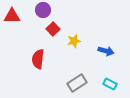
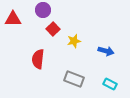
red triangle: moved 1 px right, 3 px down
gray rectangle: moved 3 px left, 4 px up; rotated 54 degrees clockwise
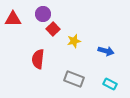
purple circle: moved 4 px down
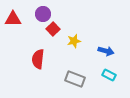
gray rectangle: moved 1 px right
cyan rectangle: moved 1 px left, 9 px up
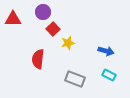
purple circle: moved 2 px up
yellow star: moved 6 px left, 2 px down
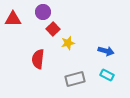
cyan rectangle: moved 2 px left
gray rectangle: rotated 36 degrees counterclockwise
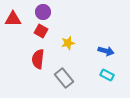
red square: moved 12 px left, 2 px down; rotated 16 degrees counterclockwise
gray rectangle: moved 11 px left, 1 px up; rotated 66 degrees clockwise
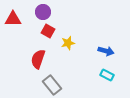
red square: moved 7 px right
red semicircle: rotated 12 degrees clockwise
gray rectangle: moved 12 px left, 7 px down
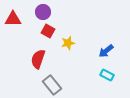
blue arrow: rotated 126 degrees clockwise
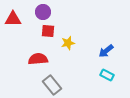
red square: rotated 24 degrees counterclockwise
red semicircle: rotated 66 degrees clockwise
